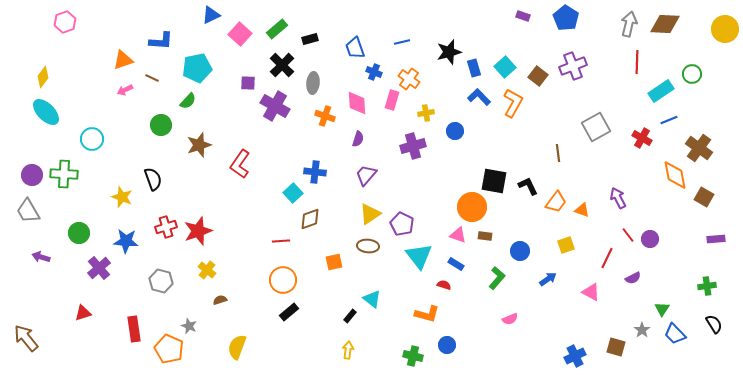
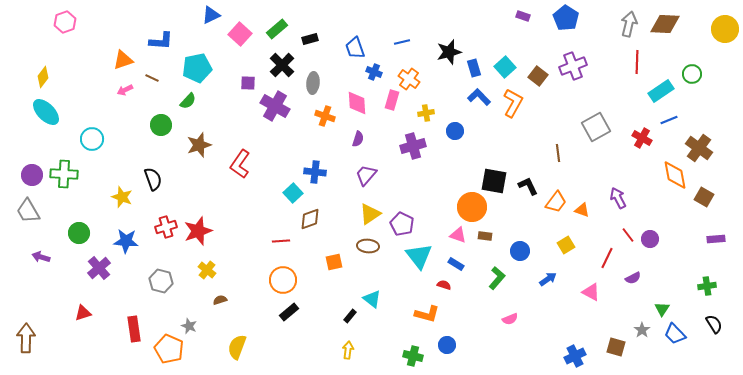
yellow square at (566, 245): rotated 12 degrees counterclockwise
brown arrow at (26, 338): rotated 40 degrees clockwise
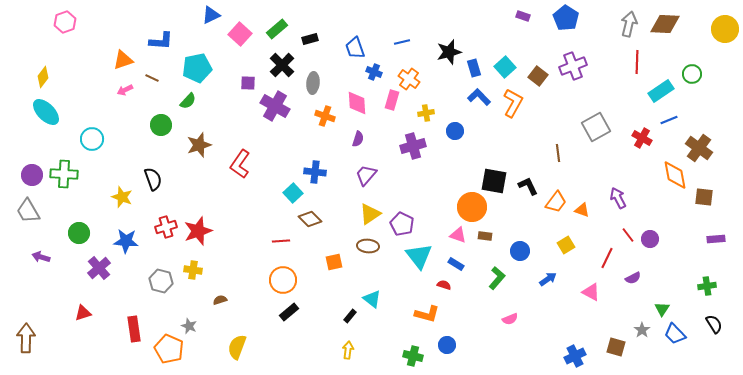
brown square at (704, 197): rotated 24 degrees counterclockwise
brown diamond at (310, 219): rotated 65 degrees clockwise
yellow cross at (207, 270): moved 14 px left; rotated 30 degrees counterclockwise
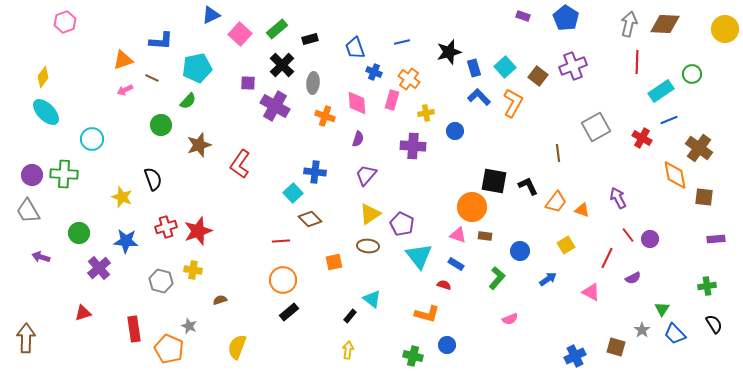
purple cross at (413, 146): rotated 20 degrees clockwise
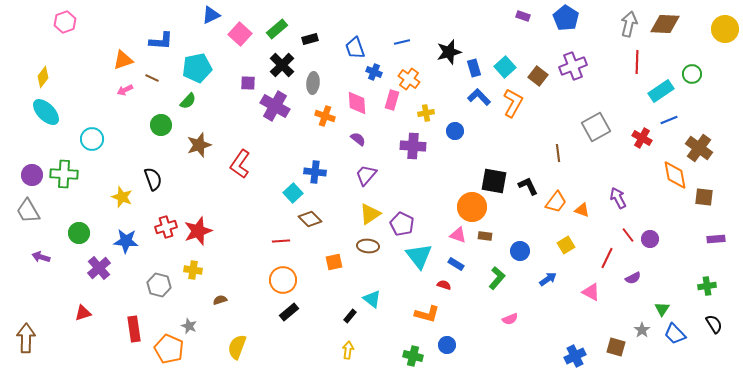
purple semicircle at (358, 139): rotated 70 degrees counterclockwise
gray hexagon at (161, 281): moved 2 px left, 4 px down
